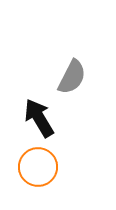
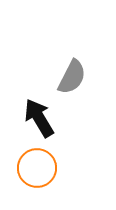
orange circle: moved 1 px left, 1 px down
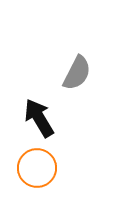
gray semicircle: moved 5 px right, 4 px up
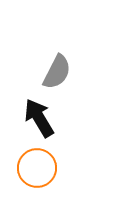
gray semicircle: moved 20 px left, 1 px up
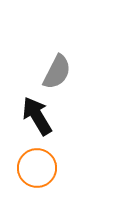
black arrow: moved 2 px left, 2 px up
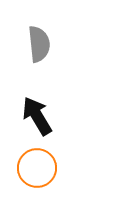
gray semicircle: moved 18 px left, 28 px up; rotated 33 degrees counterclockwise
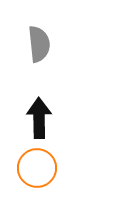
black arrow: moved 2 px right, 2 px down; rotated 30 degrees clockwise
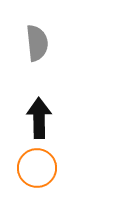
gray semicircle: moved 2 px left, 1 px up
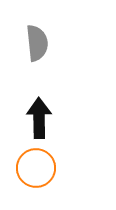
orange circle: moved 1 px left
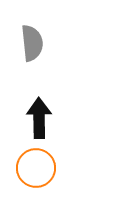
gray semicircle: moved 5 px left
